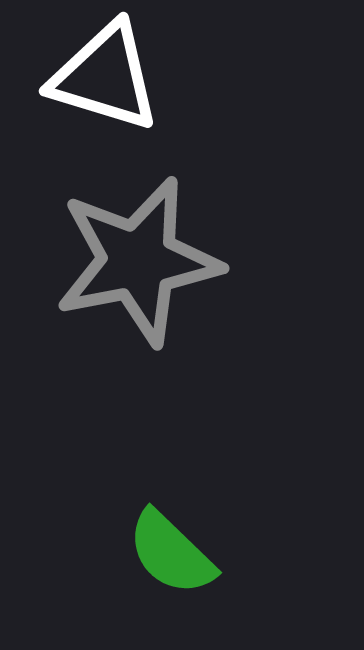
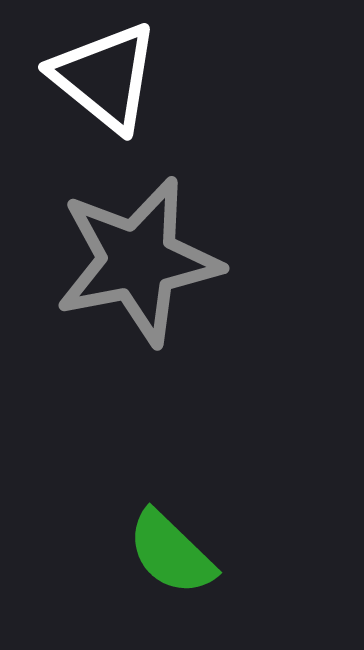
white triangle: rotated 22 degrees clockwise
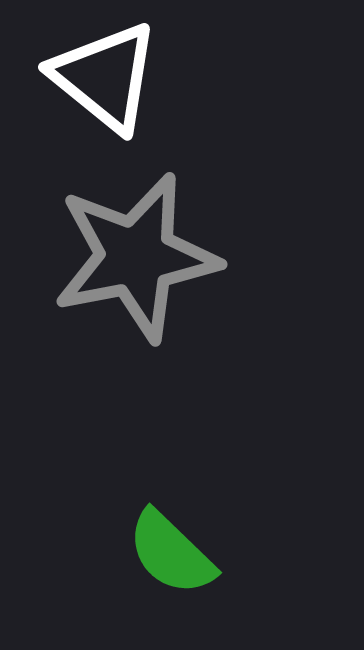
gray star: moved 2 px left, 4 px up
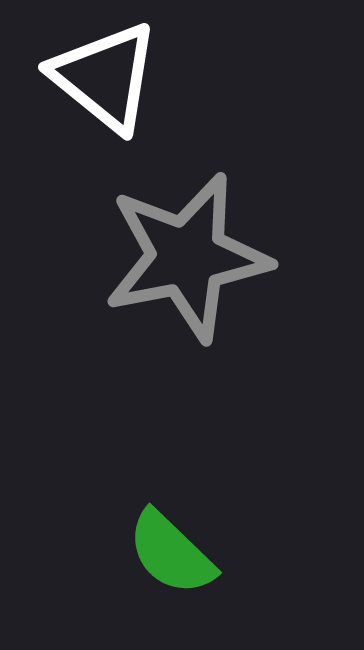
gray star: moved 51 px right
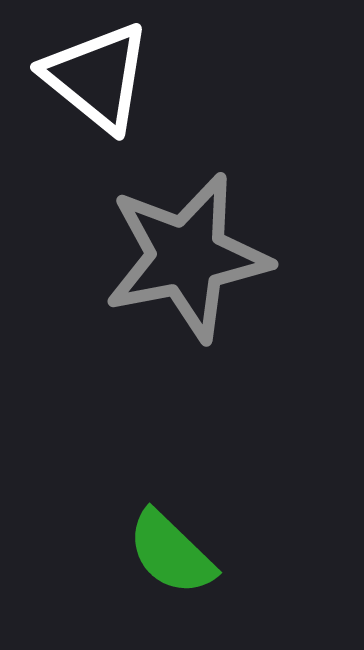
white triangle: moved 8 px left
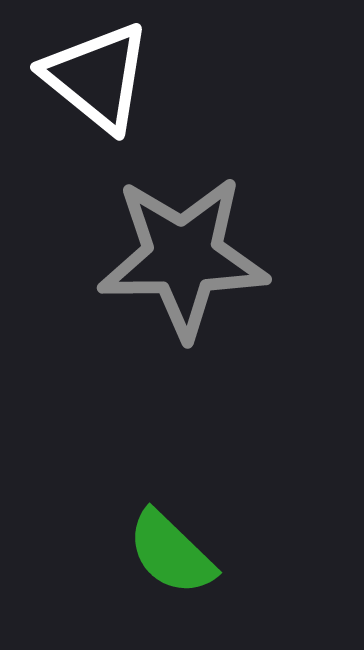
gray star: moved 4 px left; rotated 10 degrees clockwise
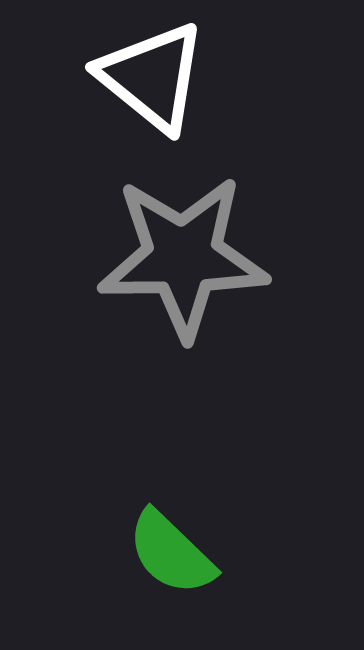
white triangle: moved 55 px right
